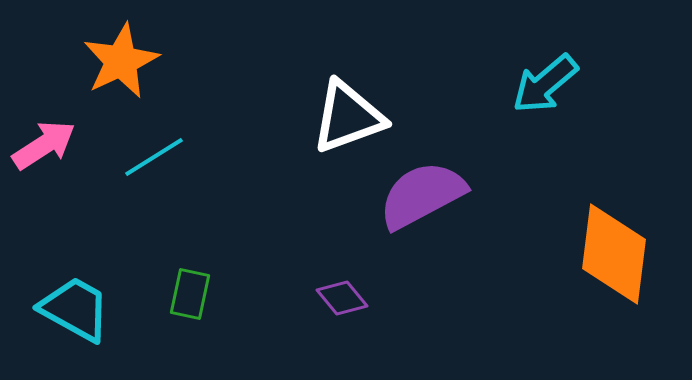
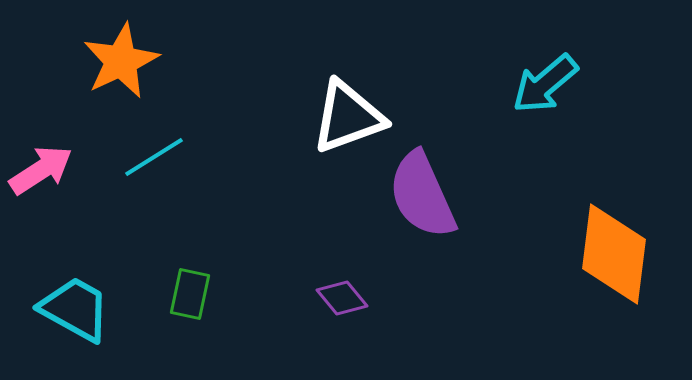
pink arrow: moved 3 px left, 25 px down
purple semicircle: rotated 86 degrees counterclockwise
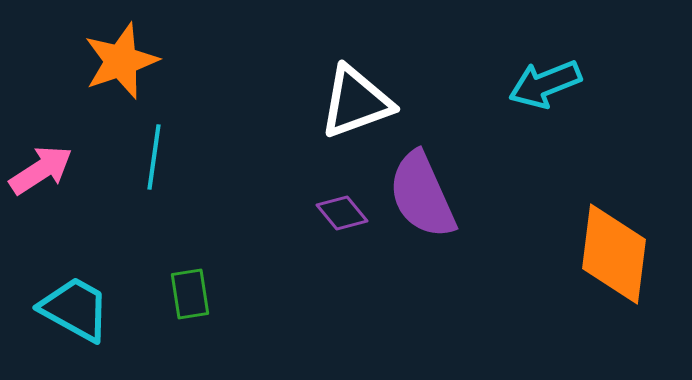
orange star: rotated 6 degrees clockwise
cyan arrow: rotated 18 degrees clockwise
white triangle: moved 8 px right, 15 px up
cyan line: rotated 50 degrees counterclockwise
green rectangle: rotated 21 degrees counterclockwise
purple diamond: moved 85 px up
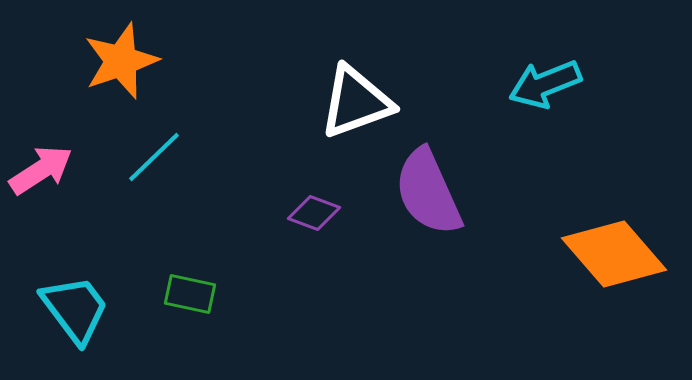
cyan line: rotated 38 degrees clockwise
purple semicircle: moved 6 px right, 3 px up
purple diamond: moved 28 px left; rotated 30 degrees counterclockwise
orange diamond: rotated 48 degrees counterclockwise
green rectangle: rotated 69 degrees counterclockwise
cyan trapezoid: rotated 24 degrees clockwise
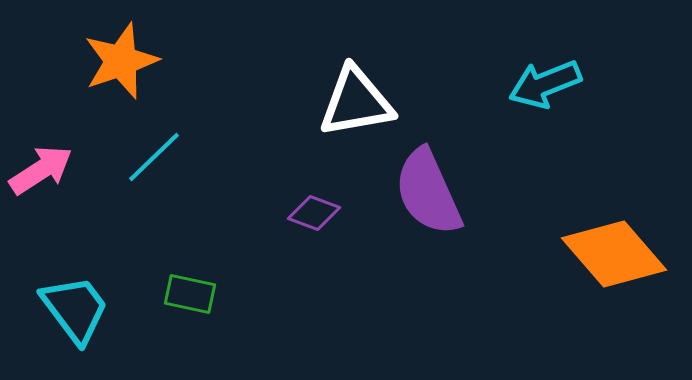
white triangle: rotated 10 degrees clockwise
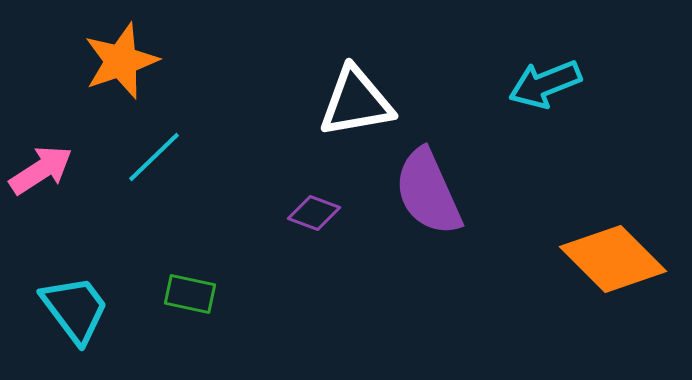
orange diamond: moved 1 px left, 5 px down; rotated 4 degrees counterclockwise
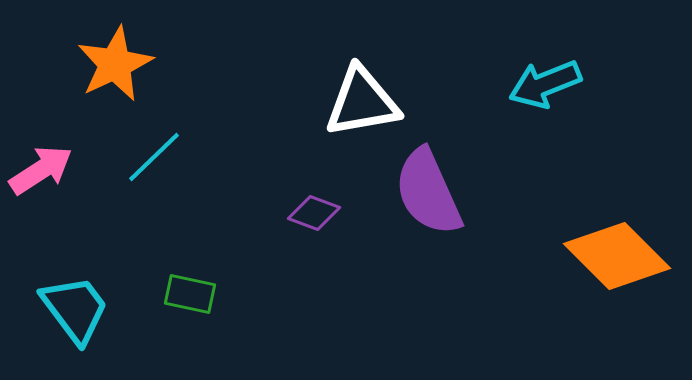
orange star: moved 6 px left, 3 px down; rotated 6 degrees counterclockwise
white triangle: moved 6 px right
orange diamond: moved 4 px right, 3 px up
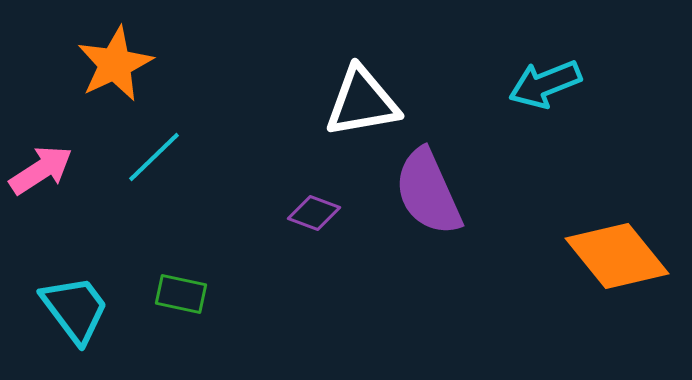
orange diamond: rotated 6 degrees clockwise
green rectangle: moved 9 px left
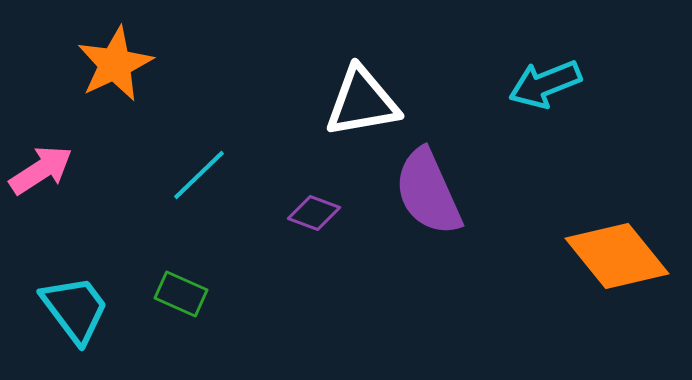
cyan line: moved 45 px right, 18 px down
green rectangle: rotated 12 degrees clockwise
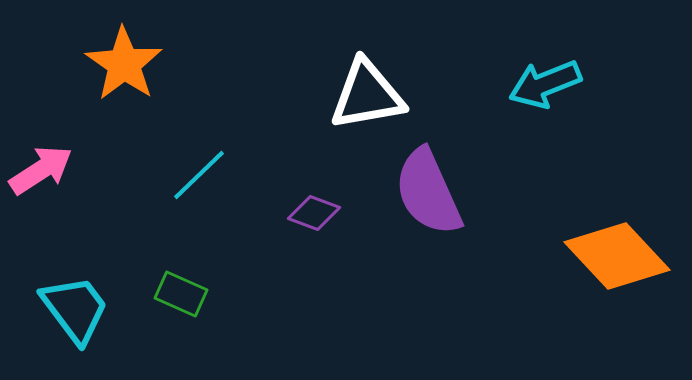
orange star: moved 9 px right; rotated 12 degrees counterclockwise
white triangle: moved 5 px right, 7 px up
orange diamond: rotated 4 degrees counterclockwise
